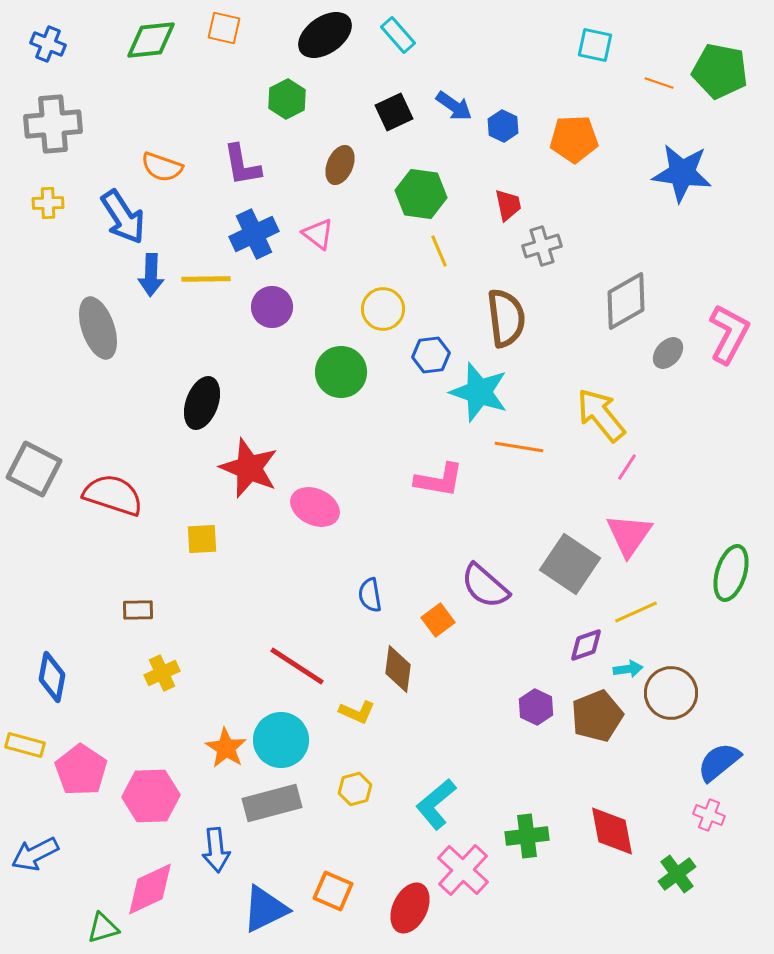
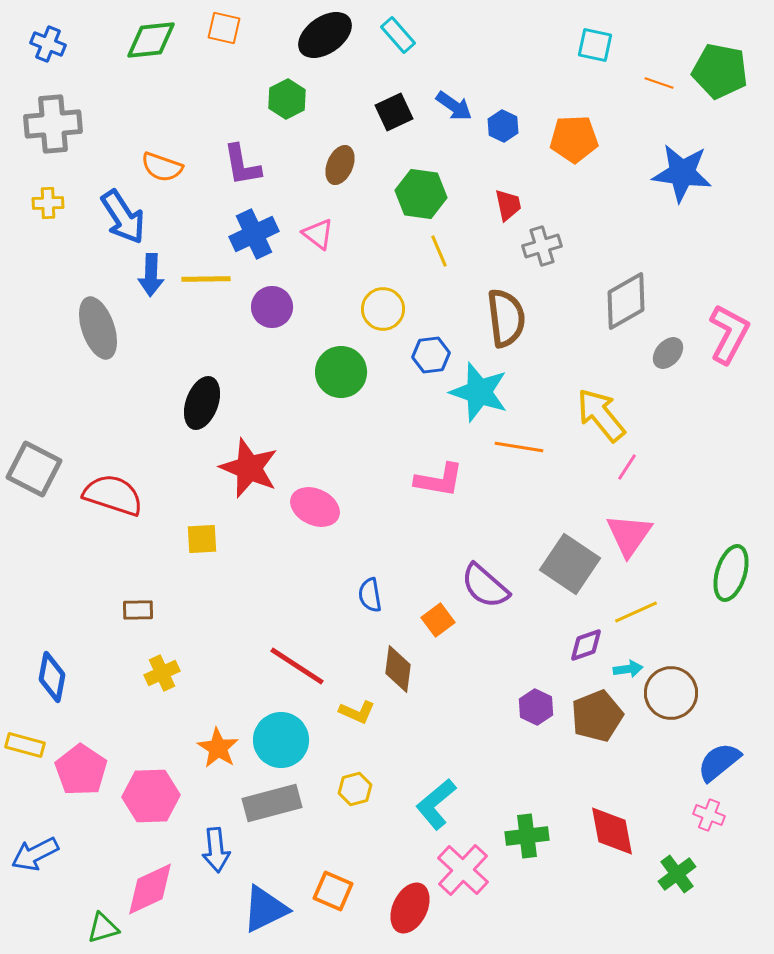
orange star at (226, 748): moved 8 px left
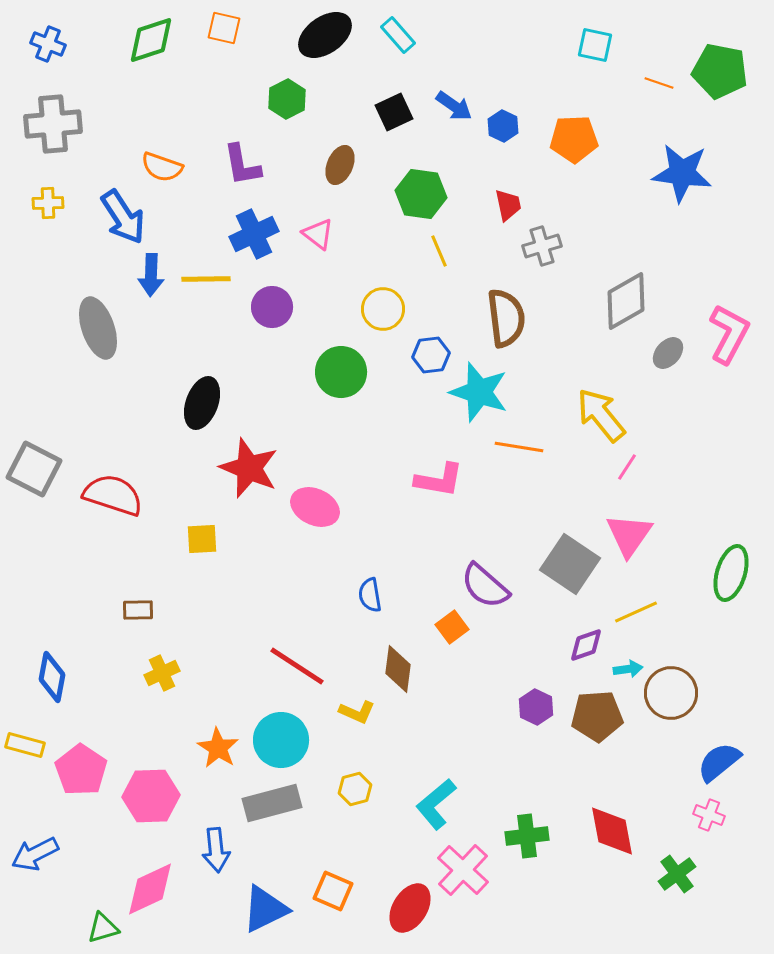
green diamond at (151, 40): rotated 12 degrees counterclockwise
orange square at (438, 620): moved 14 px right, 7 px down
brown pentagon at (597, 716): rotated 18 degrees clockwise
red ellipse at (410, 908): rotated 6 degrees clockwise
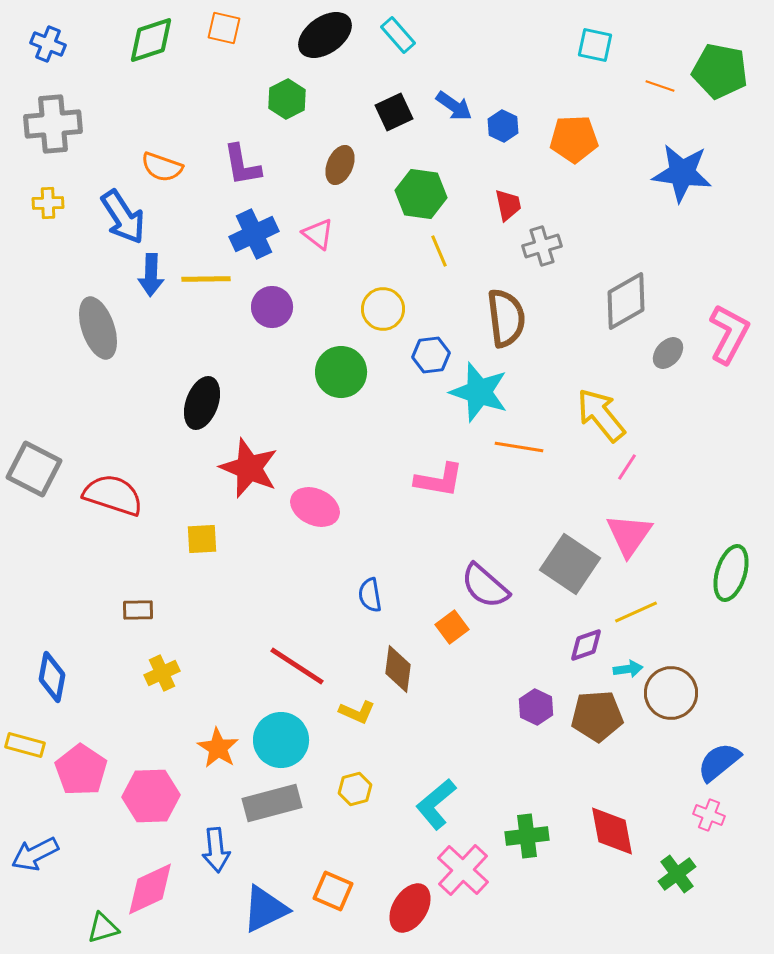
orange line at (659, 83): moved 1 px right, 3 px down
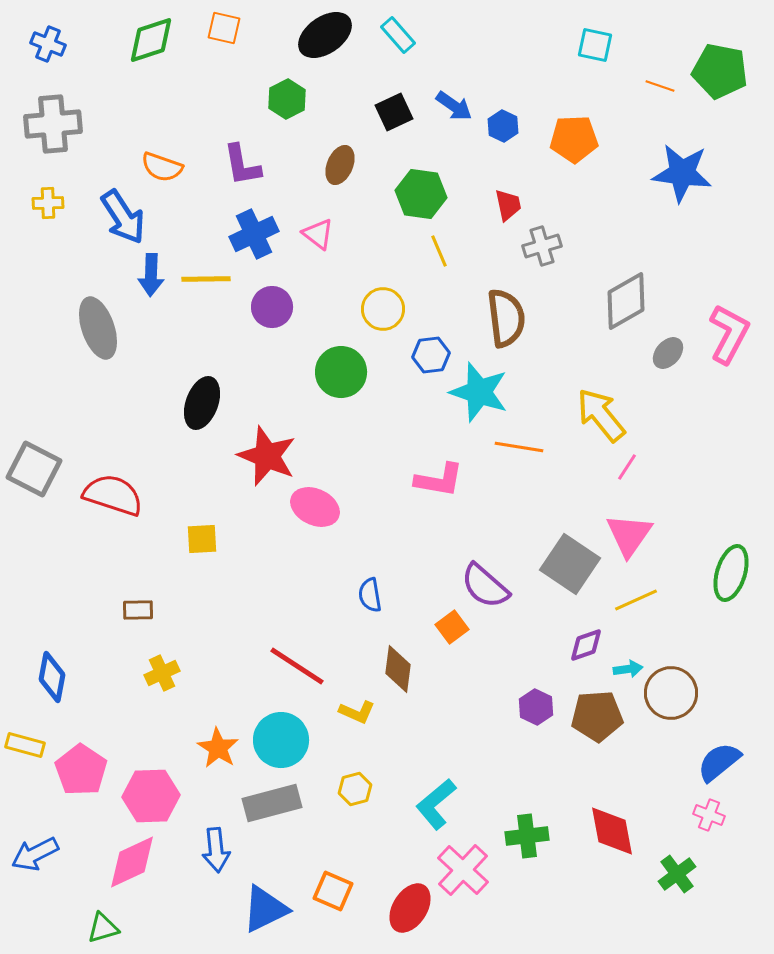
red star at (249, 468): moved 18 px right, 12 px up
yellow line at (636, 612): moved 12 px up
pink diamond at (150, 889): moved 18 px left, 27 px up
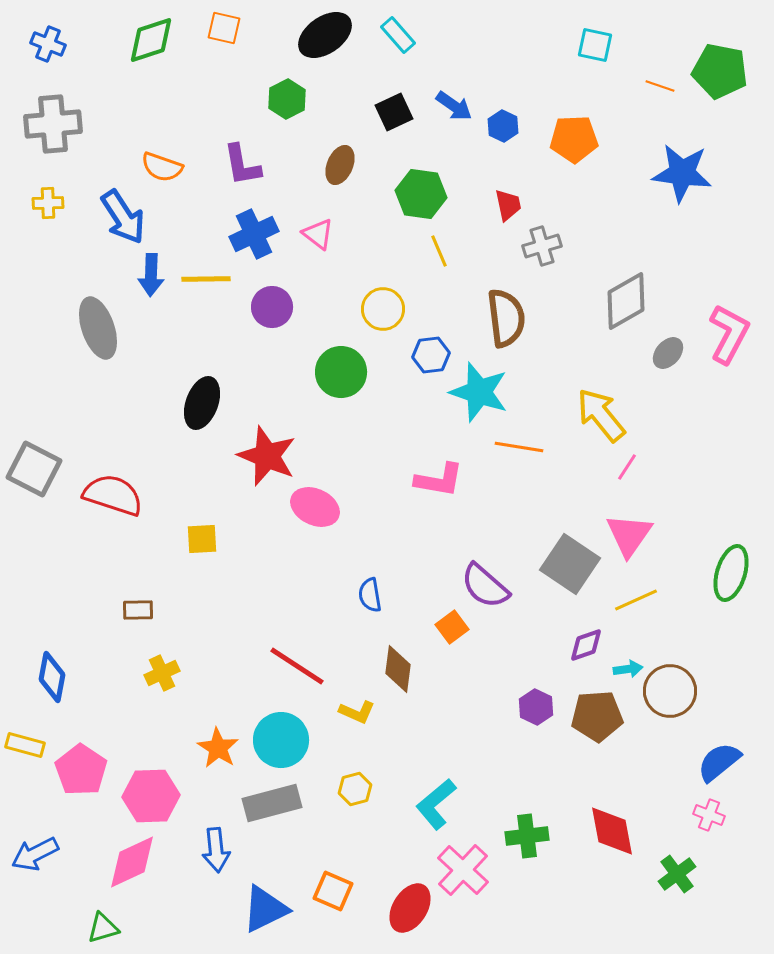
brown circle at (671, 693): moved 1 px left, 2 px up
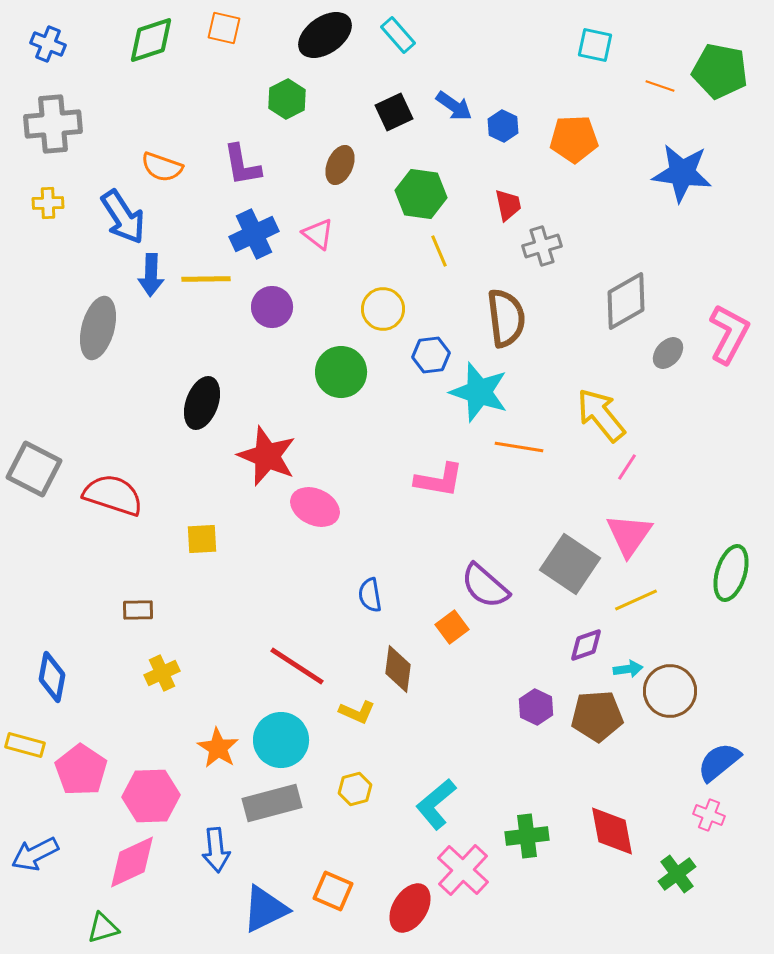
gray ellipse at (98, 328): rotated 34 degrees clockwise
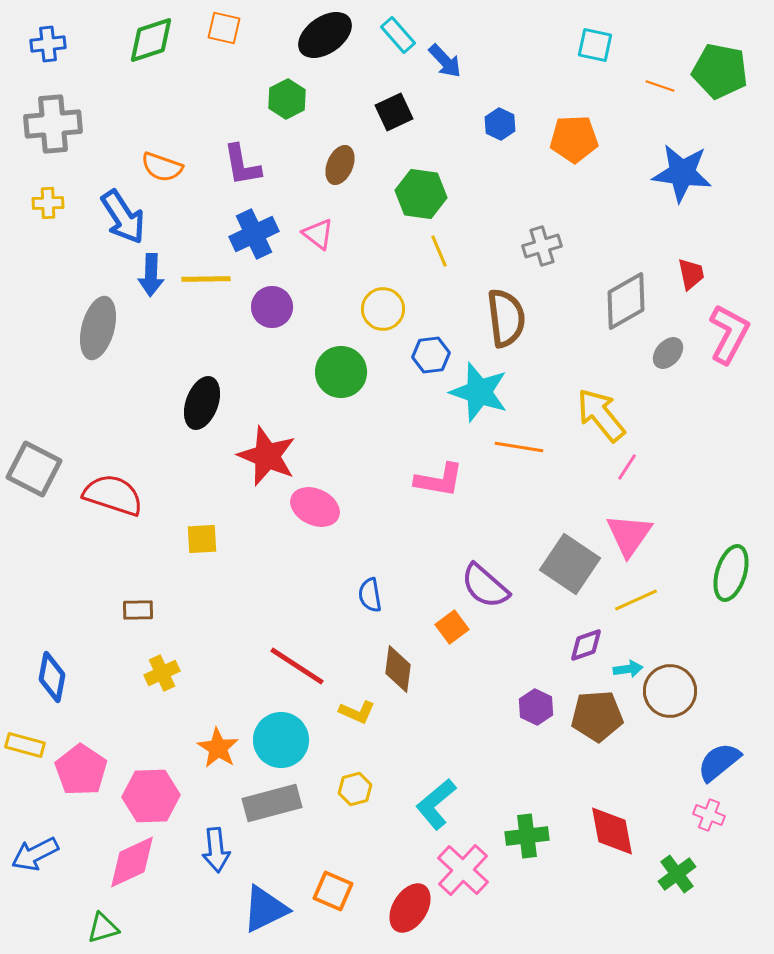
blue cross at (48, 44): rotated 28 degrees counterclockwise
blue arrow at (454, 106): moved 9 px left, 45 px up; rotated 12 degrees clockwise
blue hexagon at (503, 126): moved 3 px left, 2 px up
red trapezoid at (508, 205): moved 183 px right, 69 px down
